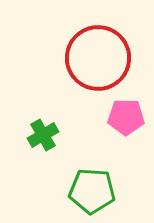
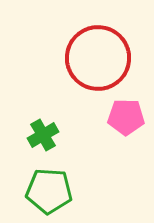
green pentagon: moved 43 px left
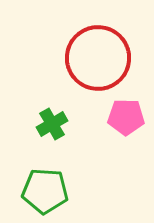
green cross: moved 9 px right, 11 px up
green pentagon: moved 4 px left
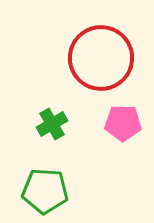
red circle: moved 3 px right
pink pentagon: moved 3 px left, 6 px down
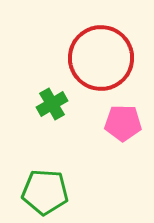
green cross: moved 20 px up
green pentagon: moved 1 px down
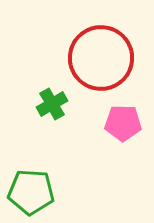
green pentagon: moved 14 px left
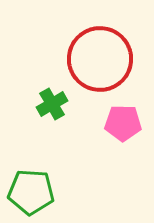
red circle: moved 1 px left, 1 px down
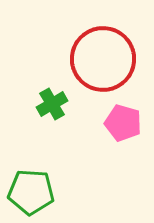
red circle: moved 3 px right
pink pentagon: rotated 15 degrees clockwise
